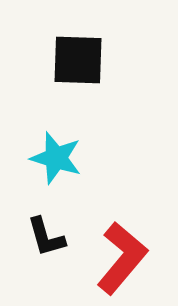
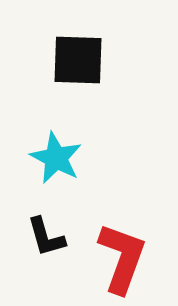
cyan star: rotated 10 degrees clockwise
red L-shape: rotated 20 degrees counterclockwise
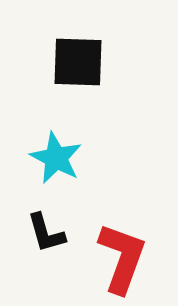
black square: moved 2 px down
black L-shape: moved 4 px up
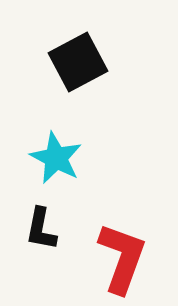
black square: rotated 30 degrees counterclockwise
black L-shape: moved 5 px left, 4 px up; rotated 27 degrees clockwise
